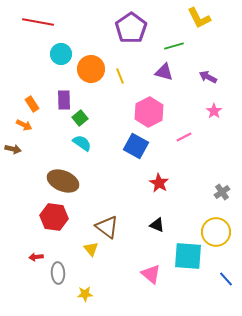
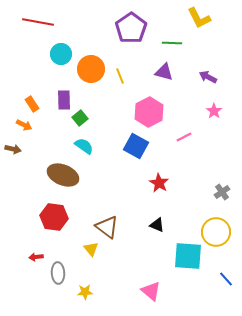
green line: moved 2 px left, 3 px up; rotated 18 degrees clockwise
cyan semicircle: moved 2 px right, 3 px down
brown ellipse: moved 6 px up
pink triangle: moved 17 px down
yellow star: moved 2 px up
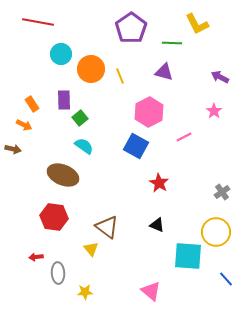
yellow L-shape: moved 2 px left, 6 px down
purple arrow: moved 12 px right
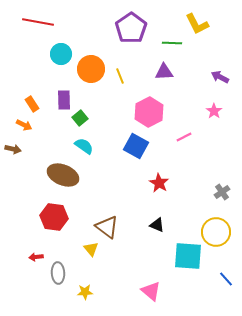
purple triangle: rotated 18 degrees counterclockwise
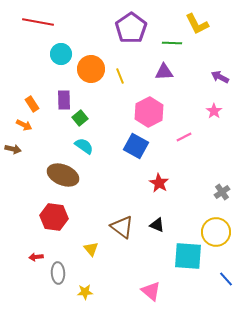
brown triangle: moved 15 px right
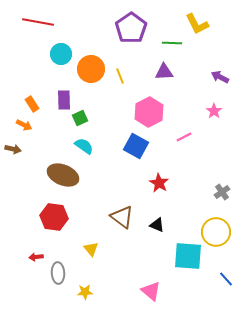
green square: rotated 14 degrees clockwise
brown triangle: moved 10 px up
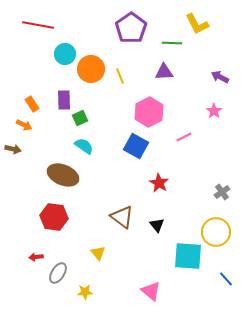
red line: moved 3 px down
cyan circle: moved 4 px right
black triangle: rotated 28 degrees clockwise
yellow triangle: moved 7 px right, 4 px down
gray ellipse: rotated 35 degrees clockwise
